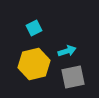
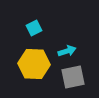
yellow hexagon: rotated 16 degrees clockwise
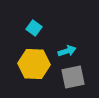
cyan square: rotated 28 degrees counterclockwise
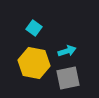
yellow hexagon: moved 1 px up; rotated 8 degrees clockwise
gray square: moved 5 px left, 1 px down
